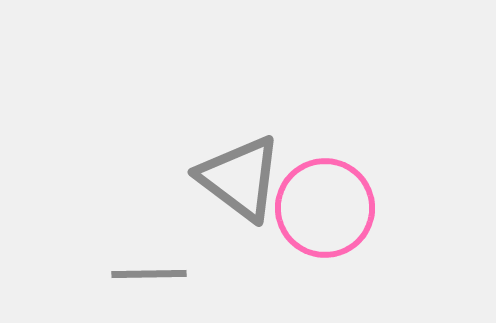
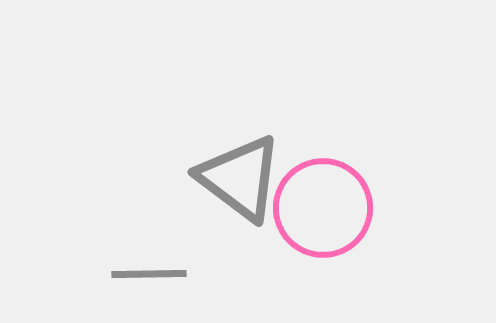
pink circle: moved 2 px left
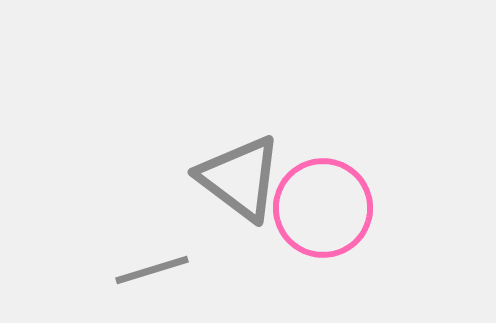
gray line: moved 3 px right, 4 px up; rotated 16 degrees counterclockwise
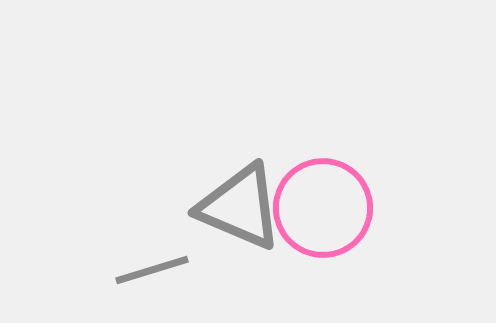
gray triangle: moved 29 px down; rotated 14 degrees counterclockwise
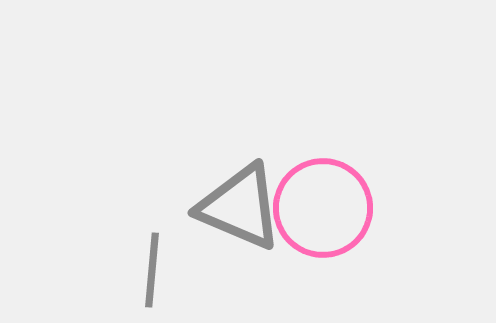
gray line: rotated 68 degrees counterclockwise
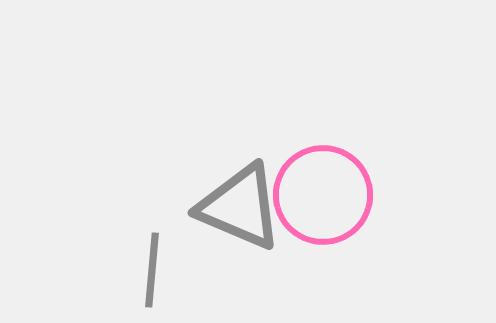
pink circle: moved 13 px up
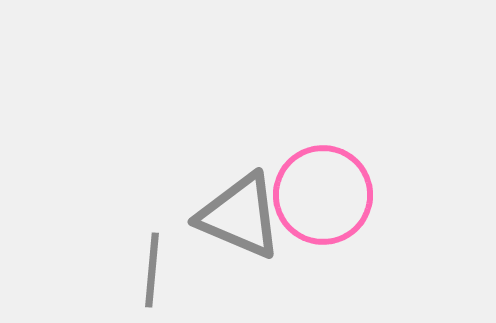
gray triangle: moved 9 px down
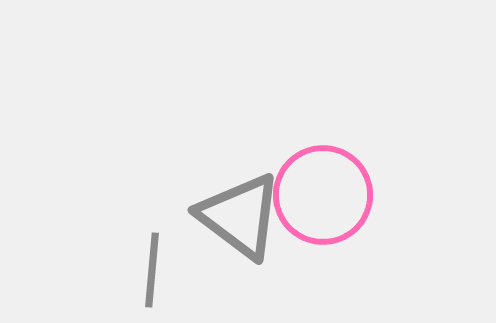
gray triangle: rotated 14 degrees clockwise
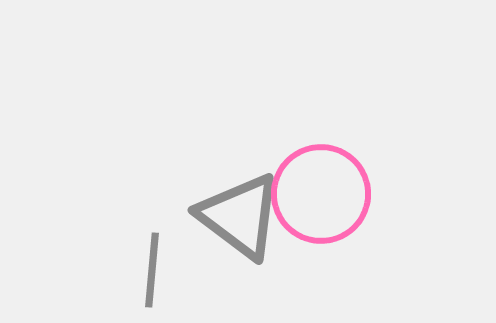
pink circle: moved 2 px left, 1 px up
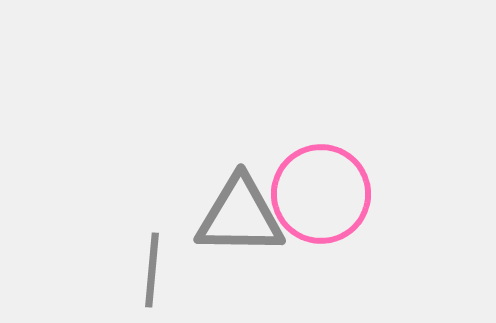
gray triangle: rotated 36 degrees counterclockwise
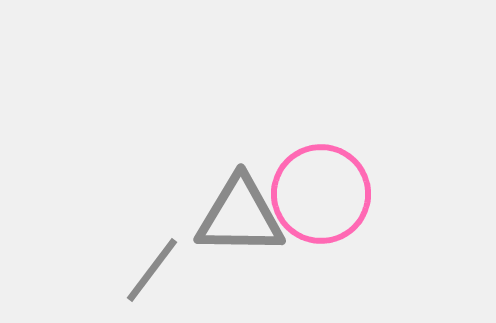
gray line: rotated 32 degrees clockwise
